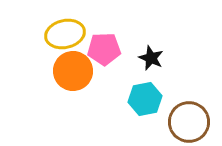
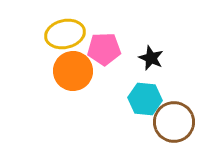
cyan hexagon: rotated 16 degrees clockwise
brown circle: moved 15 px left
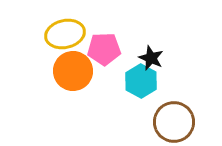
cyan hexagon: moved 4 px left, 18 px up; rotated 24 degrees clockwise
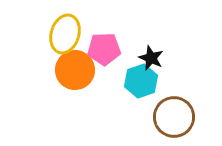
yellow ellipse: rotated 60 degrees counterclockwise
orange circle: moved 2 px right, 1 px up
cyan hexagon: rotated 12 degrees clockwise
brown circle: moved 5 px up
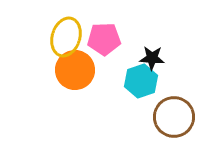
yellow ellipse: moved 1 px right, 3 px down
pink pentagon: moved 10 px up
black star: moved 1 px right; rotated 20 degrees counterclockwise
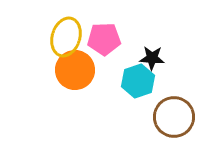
cyan hexagon: moved 3 px left
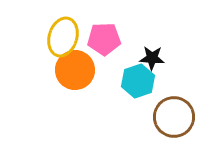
yellow ellipse: moved 3 px left
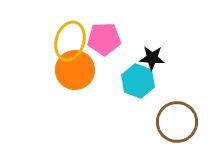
yellow ellipse: moved 7 px right, 4 px down
cyan hexagon: rotated 20 degrees counterclockwise
brown circle: moved 3 px right, 5 px down
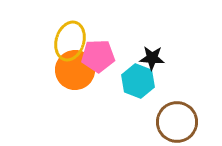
pink pentagon: moved 6 px left, 17 px down
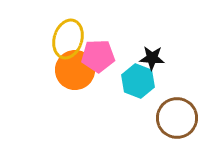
yellow ellipse: moved 2 px left, 2 px up
brown circle: moved 4 px up
